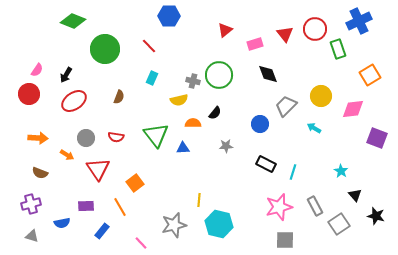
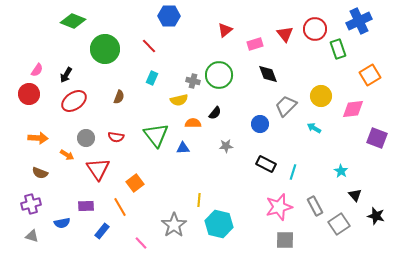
gray star at (174, 225): rotated 20 degrees counterclockwise
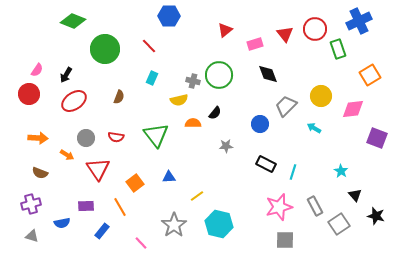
blue triangle at (183, 148): moved 14 px left, 29 px down
yellow line at (199, 200): moved 2 px left, 4 px up; rotated 48 degrees clockwise
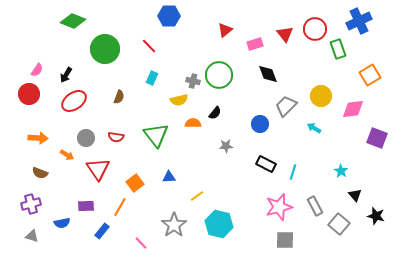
orange line at (120, 207): rotated 60 degrees clockwise
gray square at (339, 224): rotated 15 degrees counterclockwise
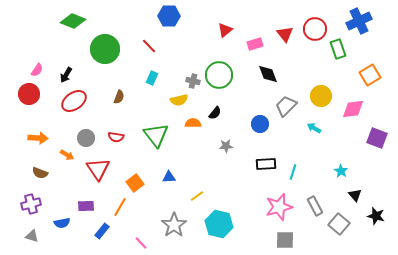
black rectangle at (266, 164): rotated 30 degrees counterclockwise
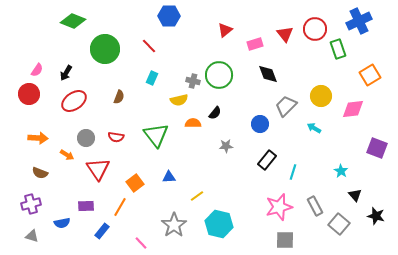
black arrow at (66, 75): moved 2 px up
purple square at (377, 138): moved 10 px down
black rectangle at (266, 164): moved 1 px right, 4 px up; rotated 48 degrees counterclockwise
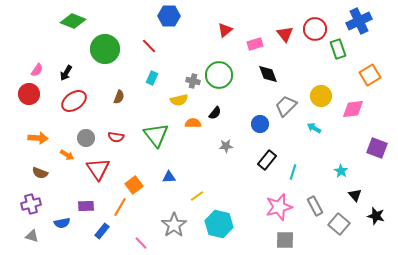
orange square at (135, 183): moved 1 px left, 2 px down
